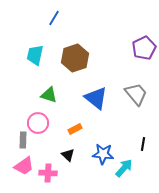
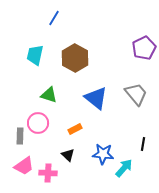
brown hexagon: rotated 12 degrees counterclockwise
gray rectangle: moved 3 px left, 4 px up
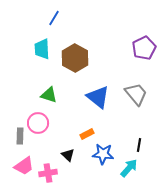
cyan trapezoid: moved 7 px right, 6 px up; rotated 15 degrees counterclockwise
blue triangle: moved 2 px right, 1 px up
orange rectangle: moved 12 px right, 5 px down
black line: moved 4 px left, 1 px down
cyan arrow: moved 5 px right
pink cross: rotated 12 degrees counterclockwise
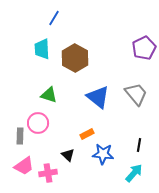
cyan arrow: moved 5 px right, 5 px down
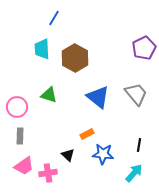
pink circle: moved 21 px left, 16 px up
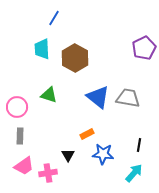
gray trapezoid: moved 8 px left, 4 px down; rotated 40 degrees counterclockwise
black triangle: rotated 16 degrees clockwise
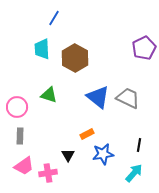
gray trapezoid: rotated 15 degrees clockwise
blue star: rotated 15 degrees counterclockwise
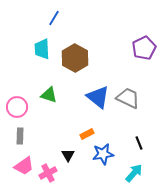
black line: moved 2 px up; rotated 32 degrees counterclockwise
pink cross: rotated 18 degrees counterclockwise
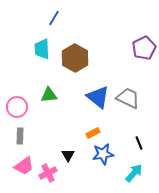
green triangle: rotated 24 degrees counterclockwise
orange rectangle: moved 6 px right, 1 px up
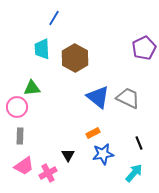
green triangle: moved 17 px left, 7 px up
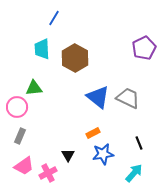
green triangle: moved 2 px right
gray rectangle: rotated 21 degrees clockwise
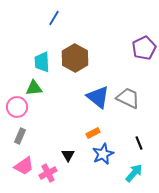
cyan trapezoid: moved 13 px down
blue star: rotated 15 degrees counterclockwise
